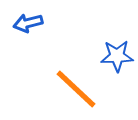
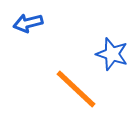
blue star: moved 5 px left, 2 px up; rotated 20 degrees clockwise
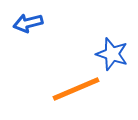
orange line: rotated 66 degrees counterclockwise
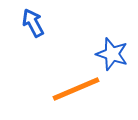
blue arrow: moved 5 px right; rotated 76 degrees clockwise
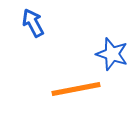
orange line: rotated 12 degrees clockwise
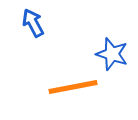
orange line: moved 3 px left, 2 px up
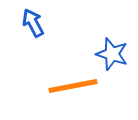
orange line: moved 1 px up
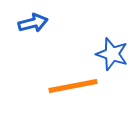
blue arrow: rotated 104 degrees clockwise
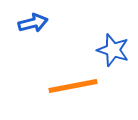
blue star: moved 1 px right, 4 px up
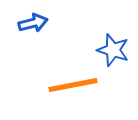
orange line: moved 1 px up
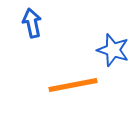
blue arrow: moved 1 px left; rotated 88 degrees counterclockwise
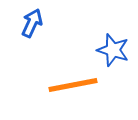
blue arrow: rotated 36 degrees clockwise
